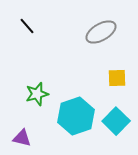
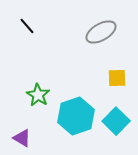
green star: moved 1 px right, 1 px down; rotated 25 degrees counterclockwise
purple triangle: rotated 18 degrees clockwise
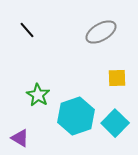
black line: moved 4 px down
cyan square: moved 1 px left, 2 px down
purple triangle: moved 2 px left
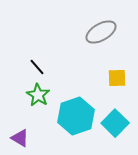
black line: moved 10 px right, 37 px down
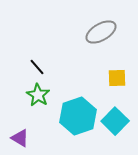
cyan hexagon: moved 2 px right
cyan square: moved 2 px up
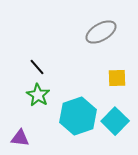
purple triangle: rotated 24 degrees counterclockwise
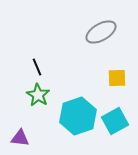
black line: rotated 18 degrees clockwise
cyan square: rotated 16 degrees clockwise
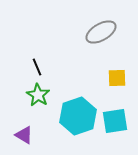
cyan square: rotated 20 degrees clockwise
purple triangle: moved 4 px right, 3 px up; rotated 24 degrees clockwise
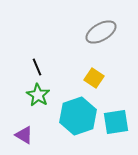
yellow square: moved 23 px left; rotated 36 degrees clockwise
cyan square: moved 1 px right, 1 px down
